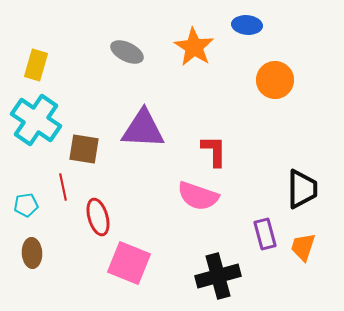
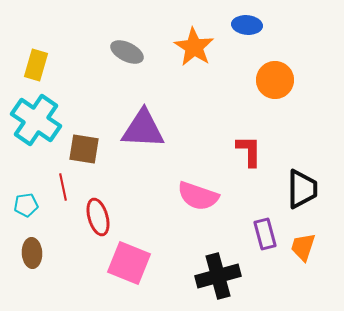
red L-shape: moved 35 px right
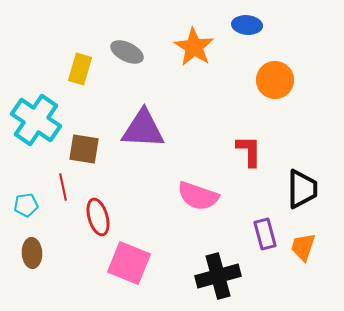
yellow rectangle: moved 44 px right, 4 px down
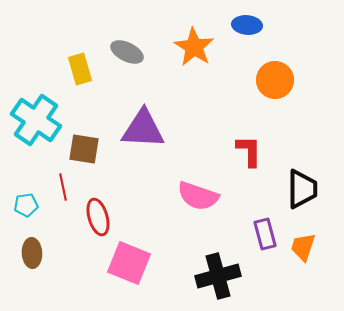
yellow rectangle: rotated 32 degrees counterclockwise
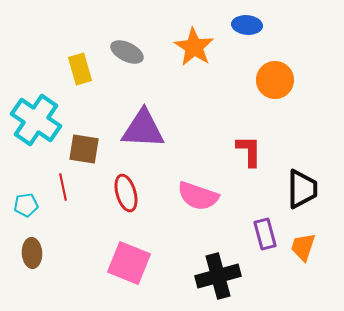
red ellipse: moved 28 px right, 24 px up
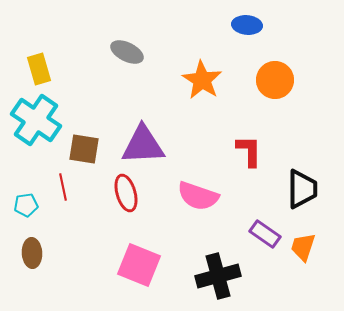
orange star: moved 8 px right, 33 px down
yellow rectangle: moved 41 px left
purple triangle: moved 16 px down; rotated 6 degrees counterclockwise
purple rectangle: rotated 40 degrees counterclockwise
pink square: moved 10 px right, 2 px down
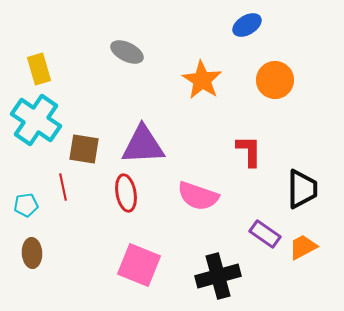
blue ellipse: rotated 36 degrees counterclockwise
red ellipse: rotated 6 degrees clockwise
orange trapezoid: rotated 44 degrees clockwise
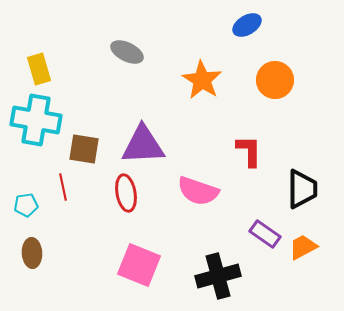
cyan cross: rotated 24 degrees counterclockwise
pink semicircle: moved 5 px up
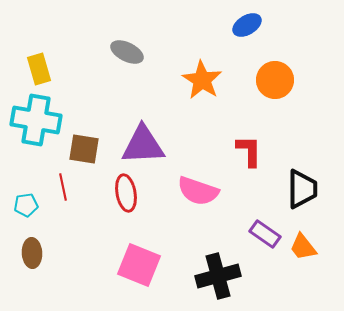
orange trapezoid: rotated 100 degrees counterclockwise
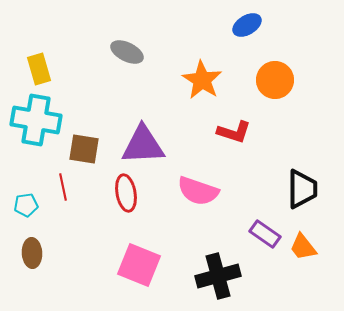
red L-shape: moved 15 px left, 19 px up; rotated 108 degrees clockwise
